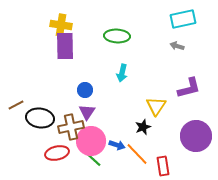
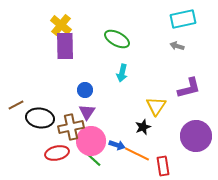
yellow cross: rotated 30 degrees clockwise
green ellipse: moved 3 px down; rotated 25 degrees clockwise
orange line: rotated 20 degrees counterclockwise
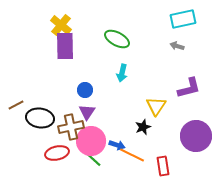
orange line: moved 5 px left, 1 px down
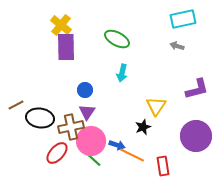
purple rectangle: moved 1 px right, 1 px down
purple L-shape: moved 8 px right, 1 px down
red ellipse: rotated 35 degrees counterclockwise
